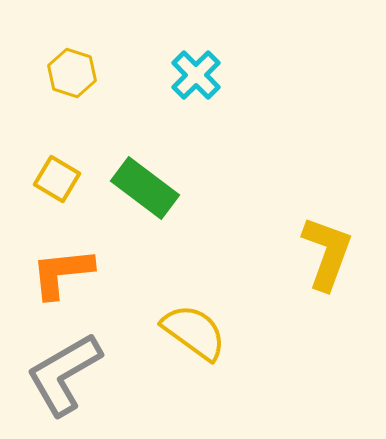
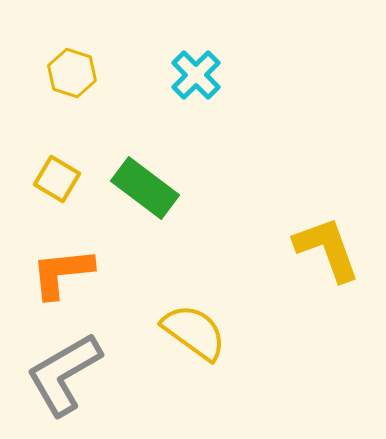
yellow L-shape: moved 4 px up; rotated 40 degrees counterclockwise
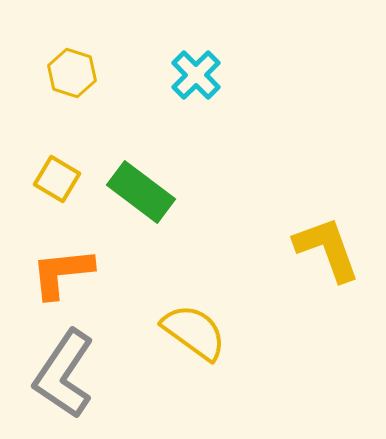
green rectangle: moved 4 px left, 4 px down
gray L-shape: rotated 26 degrees counterclockwise
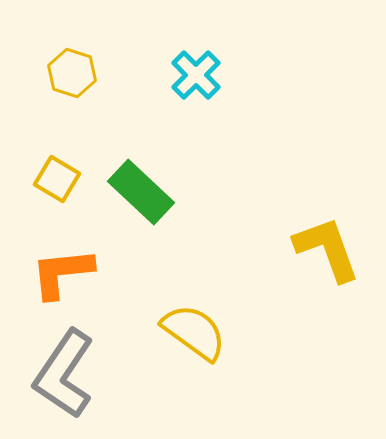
green rectangle: rotated 6 degrees clockwise
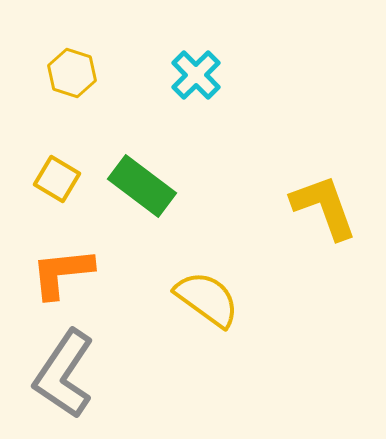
green rectangle: moved 1 px right, 6 px up; rotated 6 degrees counterclockwise
yellow L-shape: moved 3 px left, 42 px up
yellow semicircle: moved 13 px right, 33 px up
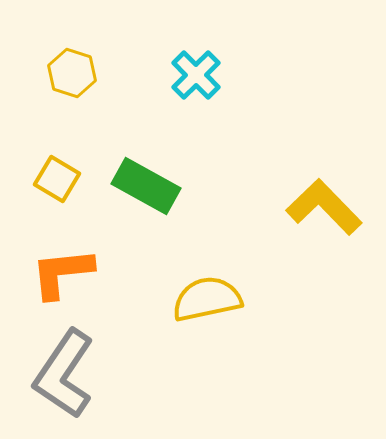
green rectangle: moved 4 px right; rotated 8 degrees counterclockwise
yellow L-shape: rotated 24 degrees counterclockwise
yellow semicircle: rotated 48 degrees counterclockwise
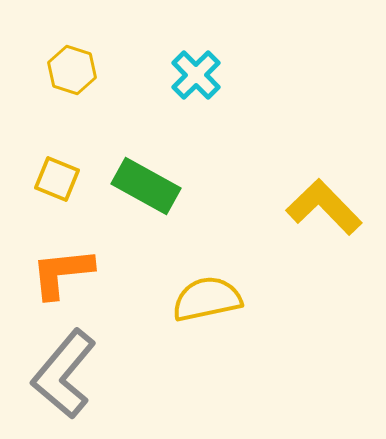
yellow hexagon: moved 3 px up
yellow square: rotated 9 degrees counterclockwise
gray L-shape: rotated 6 degrees clockwise
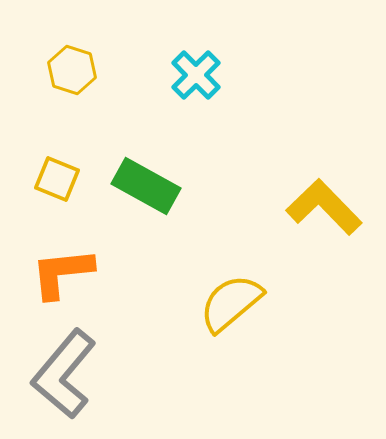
yellow semicircle: moved 24 px right, 4 px down; rotated 28 degrees counterclockwise
